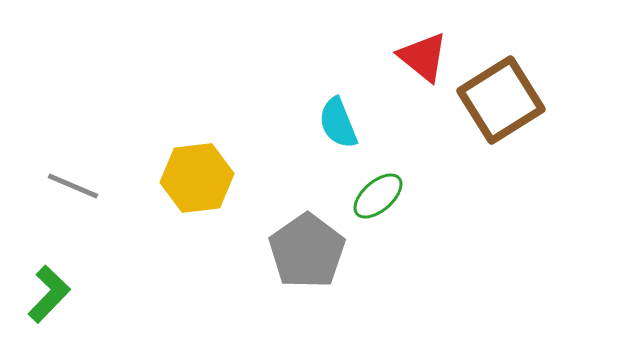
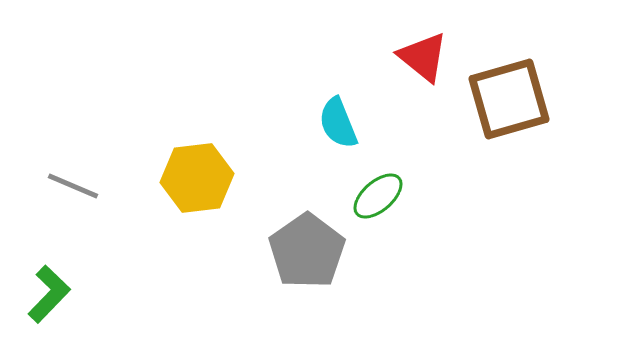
brown square: moved 8 px right, 1 px up; rotated 16 degrees clockwise
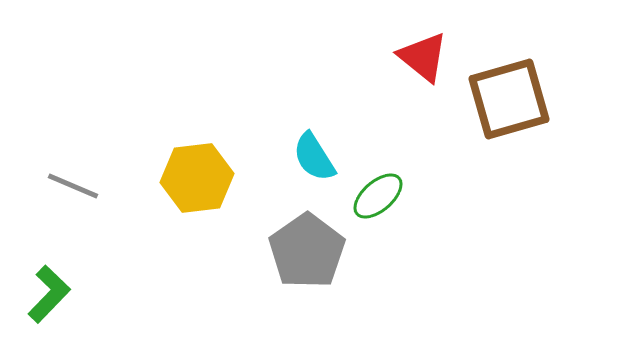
cyan semicircle: moved 24 px left, 34 px down; rotated 10 degrees counterclockwise
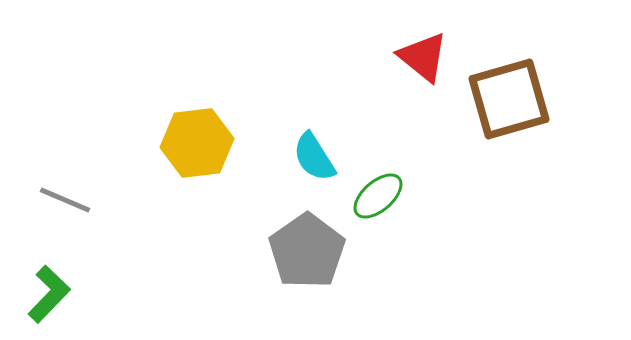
yellow hexagon: moved 35 px up
gray line: moved 8 px left, 14 px down
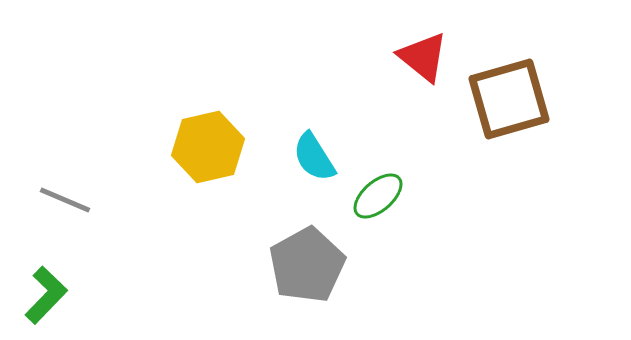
yellow hexagon: moved 11 px right, 4 px down; rotated 6 degrees counterclockwise
gray pentagon: moved 14 px down; rotated 6 degrees clockwise
green L-shape: moved 3 px left, 1 px down
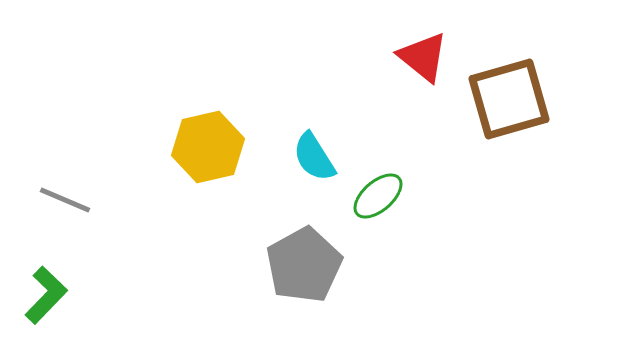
gray pentagon: moved 3 px left
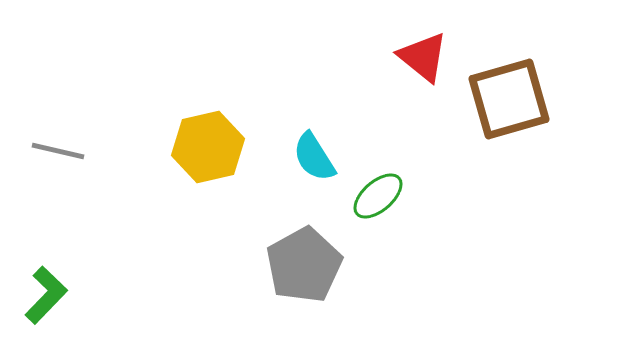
gray line: moved 7 px left, 49 px up; rotated 10 degrees counterclockwise
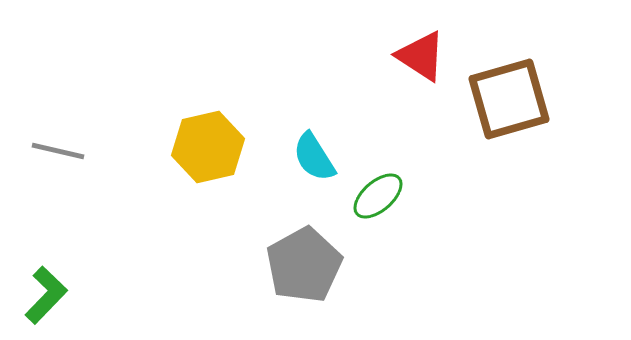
red triangle: moved 2 px left, 1 px up; rotated 6 degrees counterclockwise
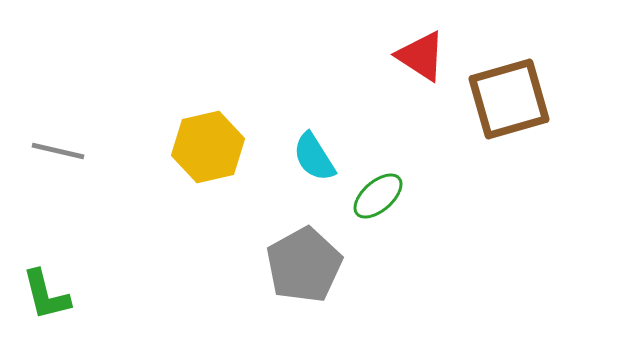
green L-shape: rotated 122 degrees clockwise
